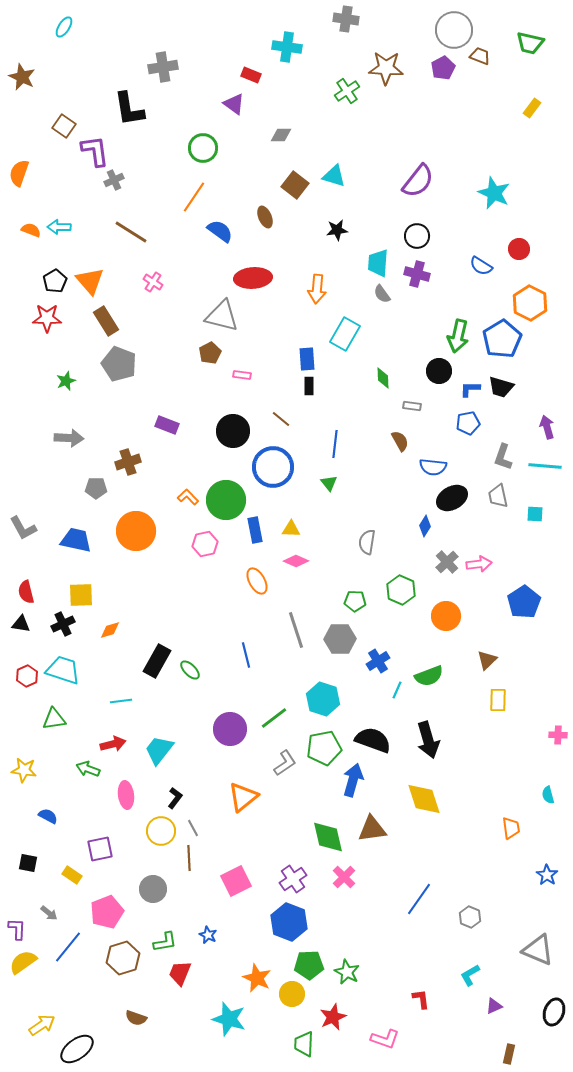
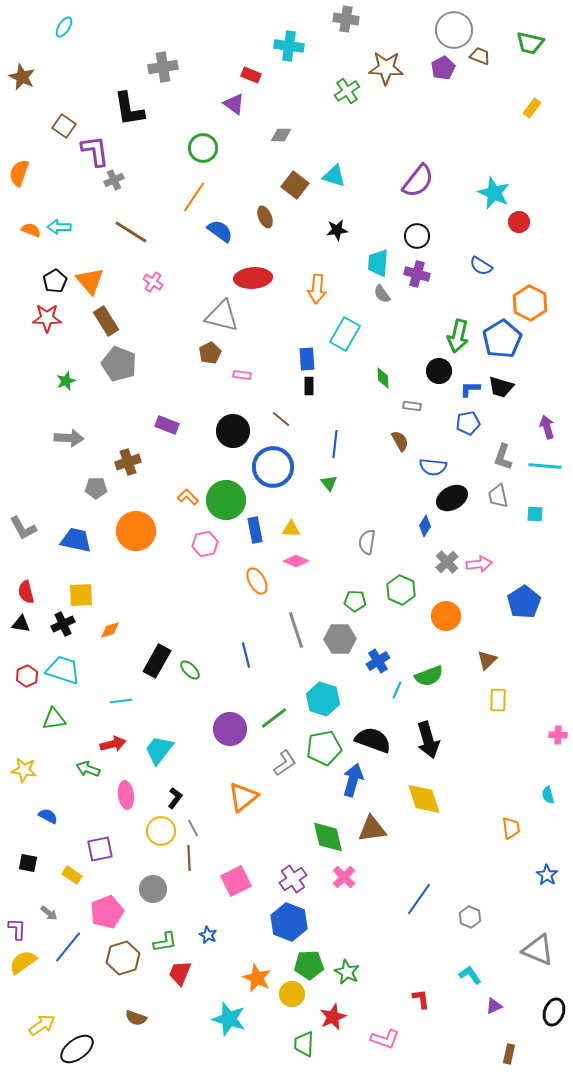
cyan cross at (287, 47): moved 2 px right, 1 px up
red circle at (519, 249): moved 27 px up
cyan L-shape at (470, 975): rotated 85 degrees clockwise
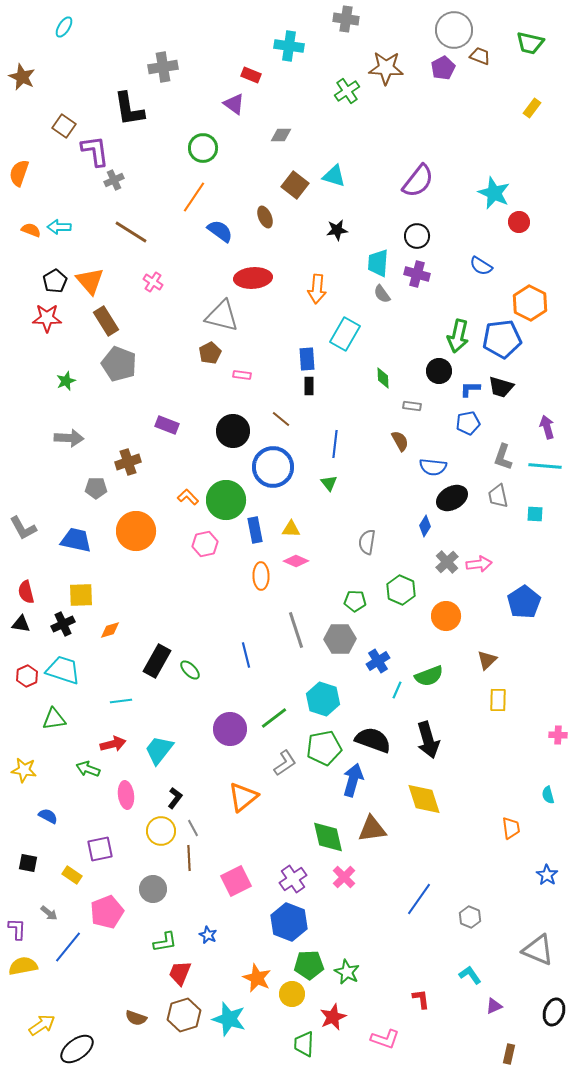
blue pentagon at (502, 339): rotated 24 degrees clockwise
orange ellipse at (257, 581): moved 4 px right, 5 px up; rotated 28 degrees clockwise
brown hexagon at (123, 958): moved 61 px right, 57 px down
yellow semicircle at (23, 962): moved 4 px down; rotated 24 degrees clockwise
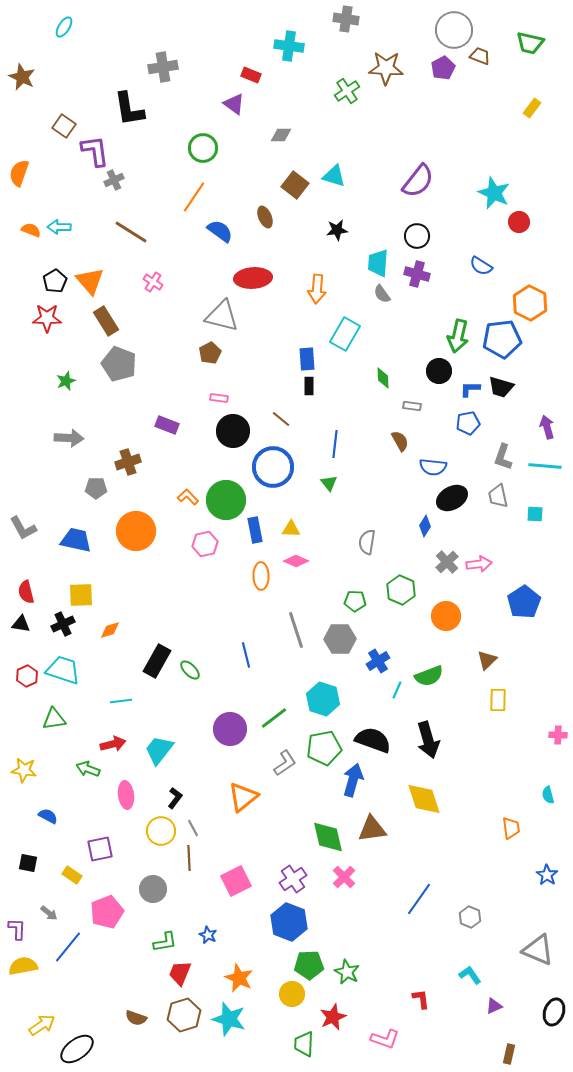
pink rectangle at (242, 375): moved 23 px left, 23 px down
orange star at (257, 978): moved 18 px left
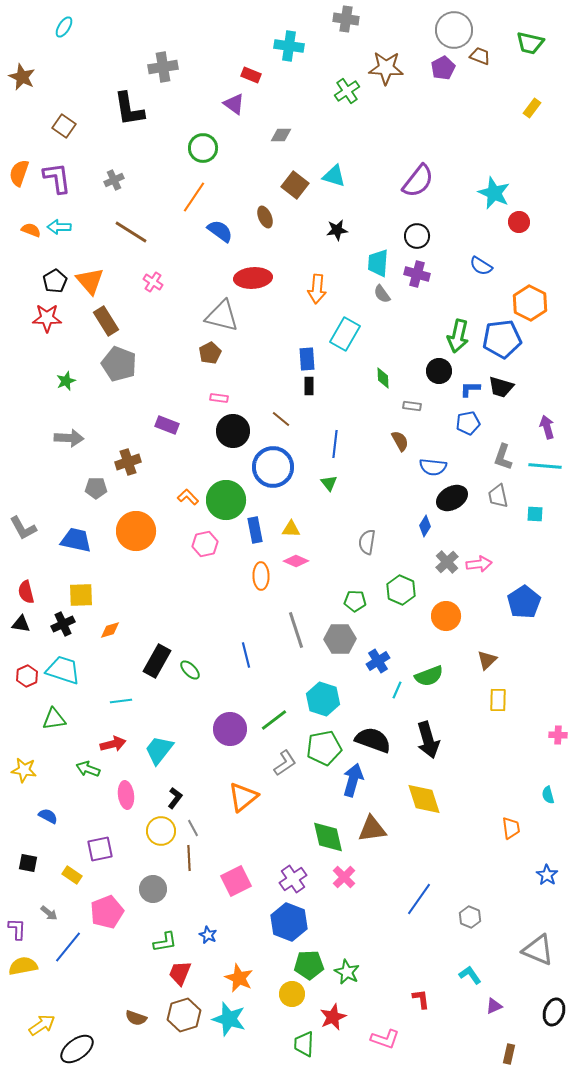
purple L-shape at (95, 151): moved 38 px left, 27 px down
green line at (274, 718): moved 2 px down
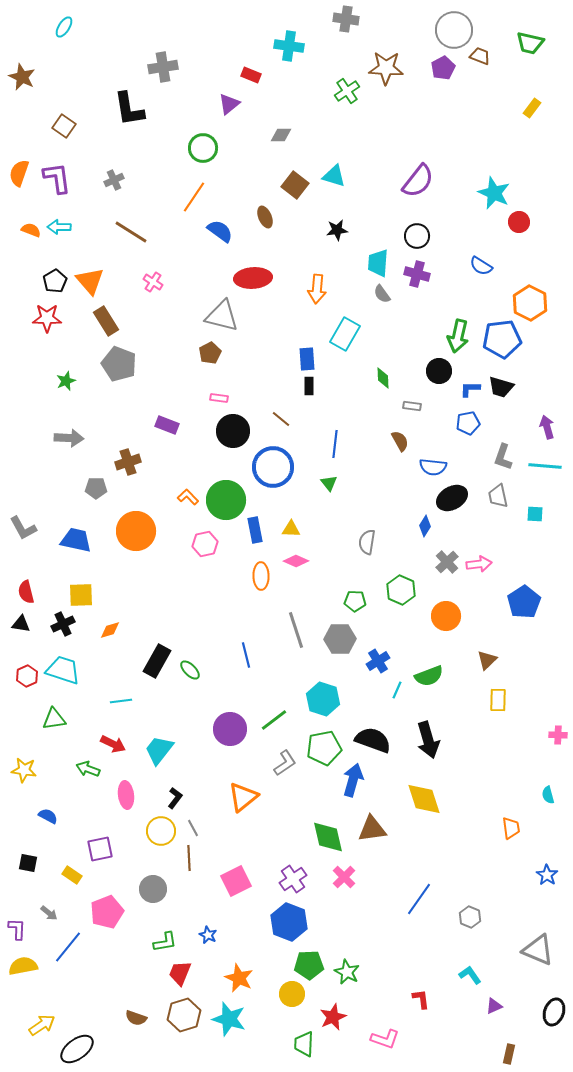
purple triangle at (234, 104): moved 5 px left; rotated 45 degrees clockwise
red arrow at (113, 744): rotated 40 degrees clockwise
